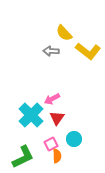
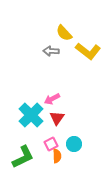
cyan circle: moved 5 px down
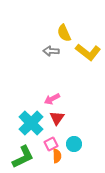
yellow semicircle: rotated 18 degrees clockwise
yellow L-shape: moved 1 px down
cyan cross: moved 8 px down
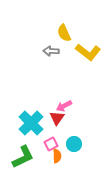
pink arrow: moved 12 px right, 7 px down
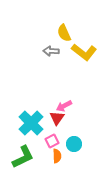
yellow L-shape: moved 4 px left
pink square: moved 1 px right, 3 px up
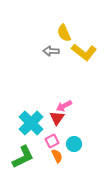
orange semicircle: rotated 24 degrees counterclockwise
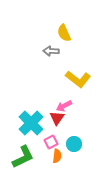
yellow L-shape: moved 6 px left, 27 px down
pink square: moved 1 px left, 1 px down
orange semicircle: rotated 32 degrees clockwise
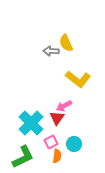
yellow semicircle: moved 2 px right, 10 px down
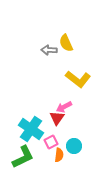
gray arrow: moved 2 px left, 1 px up
pink arrow: moved 1 px down
cyan cross: moved 6 px down; rotated 10 degrees counterclockwise
cyan circle: moved 2 px down
orange semicircle: moved 2 px right, 1 px up
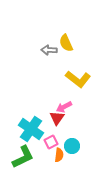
cyan circle: moved 2 px left
